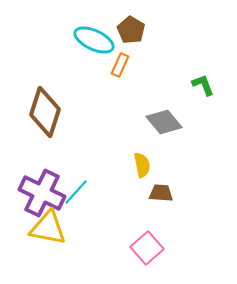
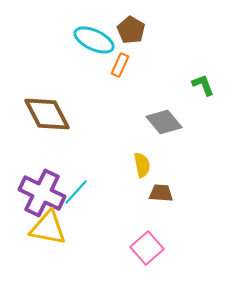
brown diamond: moved 2 px right, 2 px down; rotated 45 degrees counterclockwise
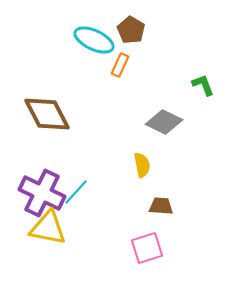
gray diamond: rotated 24 degrees counterclockwise
brown trapezoid: moved 13 px down
pink square: rotated 24 degrees clockwise
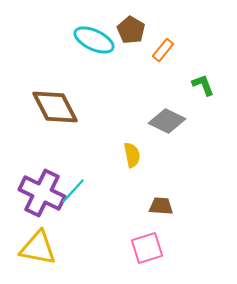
orange rectangle: moved 43 px right, 15 px up; rotated 15 degrees clockwise
brown diamond: moved 8 px right, 7 px up
gray diamond: moved 3 px right, 1 px up
yellow semicircle: moved 10 px left, 10 px up
cyan line: moved 3 px left, 1 px up
yellow triangle: moved 10 px left, 20 px down
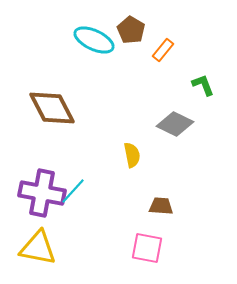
brown diamond: moved 3 px left, 1 px down
gray diamond: moved 8 px right, 3 px down
purple cross: rotated 15 degrees counterclockwise
pink square: rotated 28 degrees clockwise
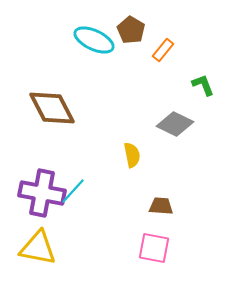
pink square: moved 7 px right
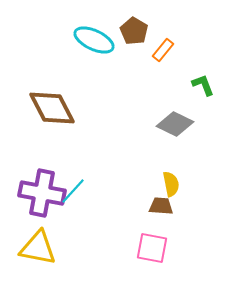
brown pentagon: moved 3 px right, 1 px down
yellow semicircle: moved 39 px right, 29 px down
pink square: moved 2 px left
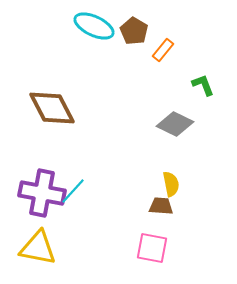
cyan ellipse: moved 14 px up
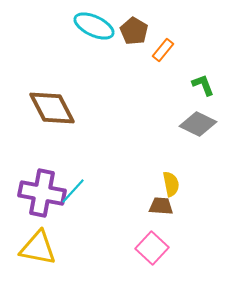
gray diamond: moved 23 px right
pink square: rotated 32 degrees clockwise
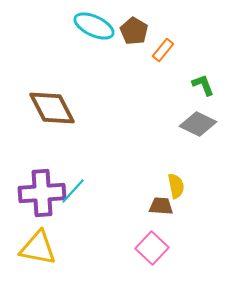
yellow semicircle: moved 5 px right, 2 px down
purple cross: rotated 15 degrees counterclockwise
